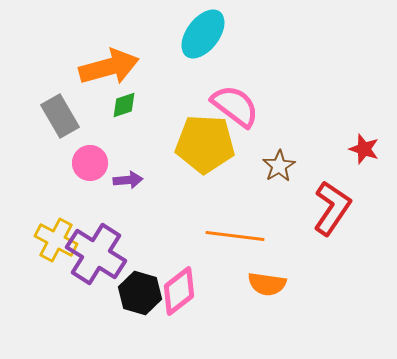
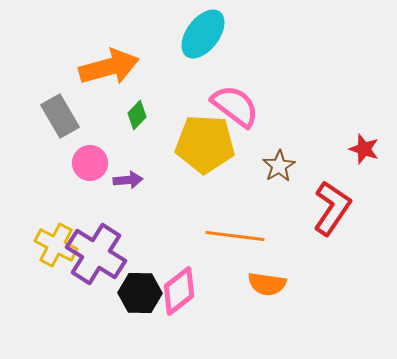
green diamond: moved 13 px right, 10 px down; rotated 28 degrees counterclockwise
yellow cross: moved 5 px down
black hexagon: rotated 15 degrees counterclockwise
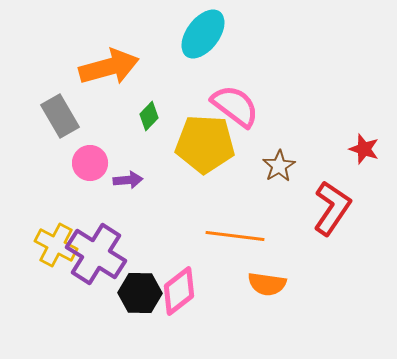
green diamond: moved 12 px right, 1 px down
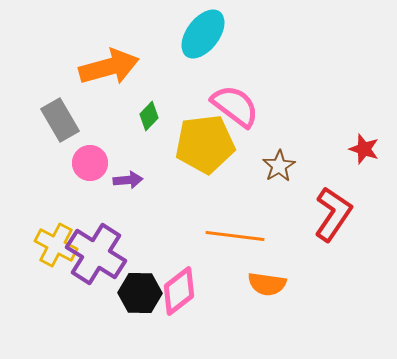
gray rectangle: moved 4 px down
yellow pentagon: rotated 10 degrees counterclockwise
red L-shape: moved 1 px right, 6 px down
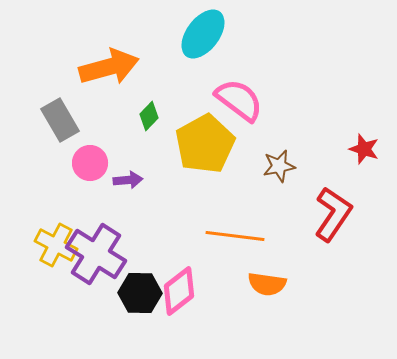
pink semicircle: moved 4 px right, 6 px up
yellow pentagon: rotated 22 degrees counterclockwise
brown star: rotated 20 degrees clockwise
